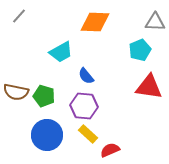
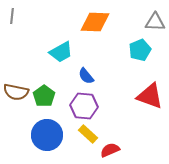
gray line: moved 7 px left; rotated 35 degrees counterclockwise
red triangle: moved 1 px right, 9 px down; rotated 12 degrees clockwise
green pentagon: rotated 20 degrees clockwise
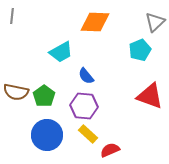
gray triangle: rotated 45 degrees counterclockwise
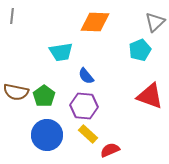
cyan trapezoid: rotated 20 degrees clockwise
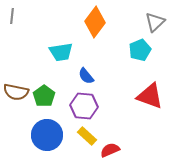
orange diamond: rotated 56 degrees counterclockwise
yellow rectangle: moved 1 px left, 2 px down
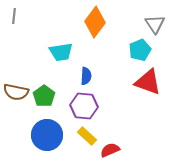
gray line: moved 2 px right
gray triangle: moved 2 px down; rotated 20 degrees counterclockwise
blue semicircle: rotated 138 degrees counterclockwise
red triangle: moved 2 px left, 14 px up
